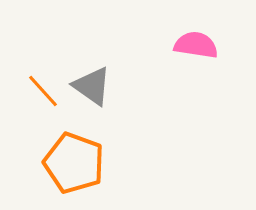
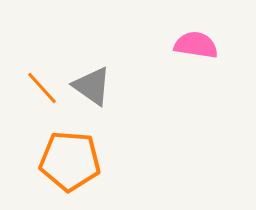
orange line: moved 1 px left, 3 px up
orange pentagon: moved 4 px left, 2 px up; rotated 16 degrees counterclockwise
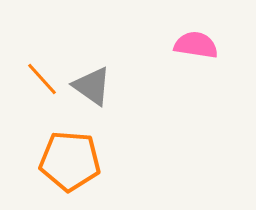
orange line: moved 9 px up
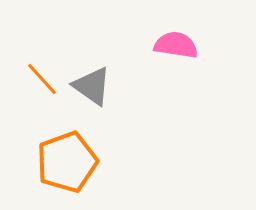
pink semicircle: moved 20 px left
orange pentagon: moved 3 px left, 1 px down; rotated 24 degrees counterclockwise
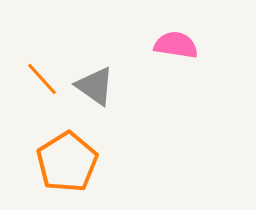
gray triangle: moved 3 px right
orange pentagon: rotated 12 degrees counterclockwise
